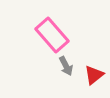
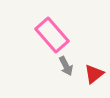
red triangle: moved 1 px up
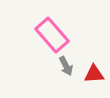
red triangle: rotated 35 degrees clockwise
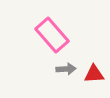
gray arrow: moved 3 px down; rotated 66 degrees counterclockwise
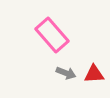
gray arrow: moved 4 px down; rotated 24 degrees clockwise
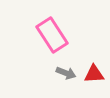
pink rectangle: rotated 8 degrees clockwise
